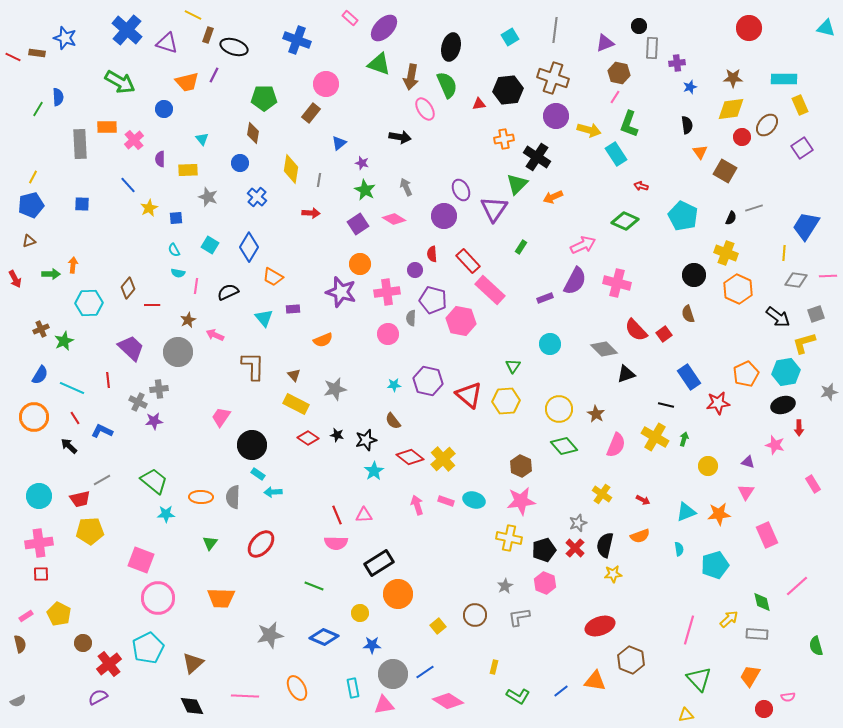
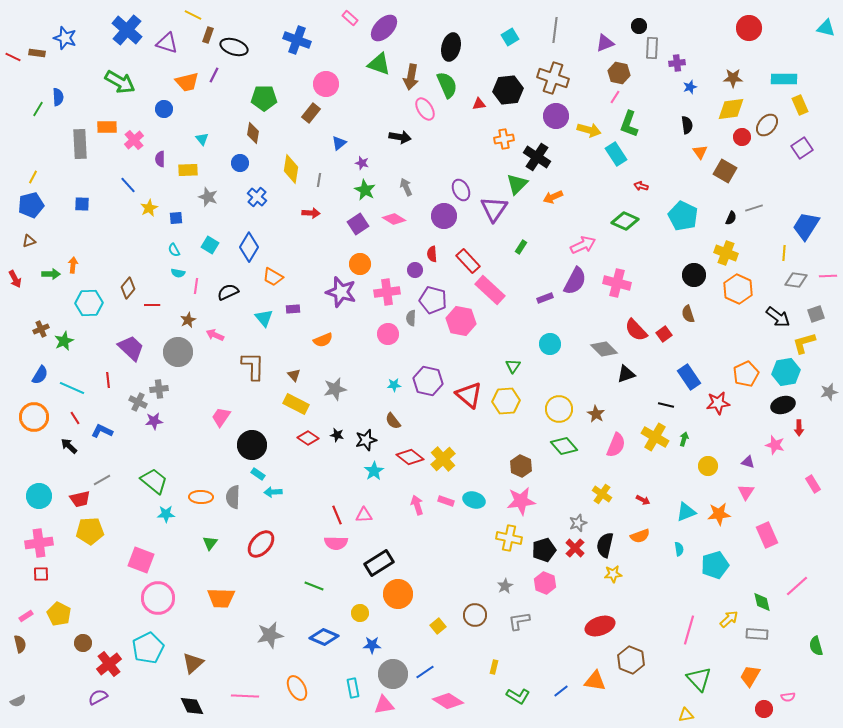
gray L-shape at (519, 617): moved 4 px down
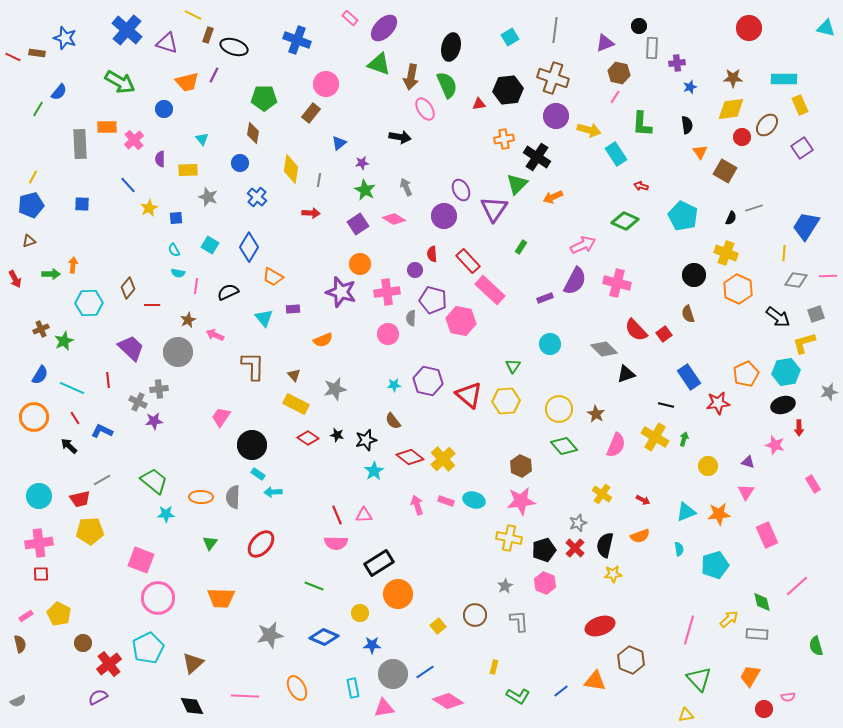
blue semicircle at (58, 97): moved 1 px right, 5 px up; rotated 42 degrees clockwise
green L-shape at (629, 124): moved 13 px right; rotated 16 degrees counterclockwise
purple star at (362, 163): rotated 24 degrees counterclockwise
gray L-shape at (519, 621): rotated 95 degrees clockwise
pink triangle at (384, 705): moved 3 px down
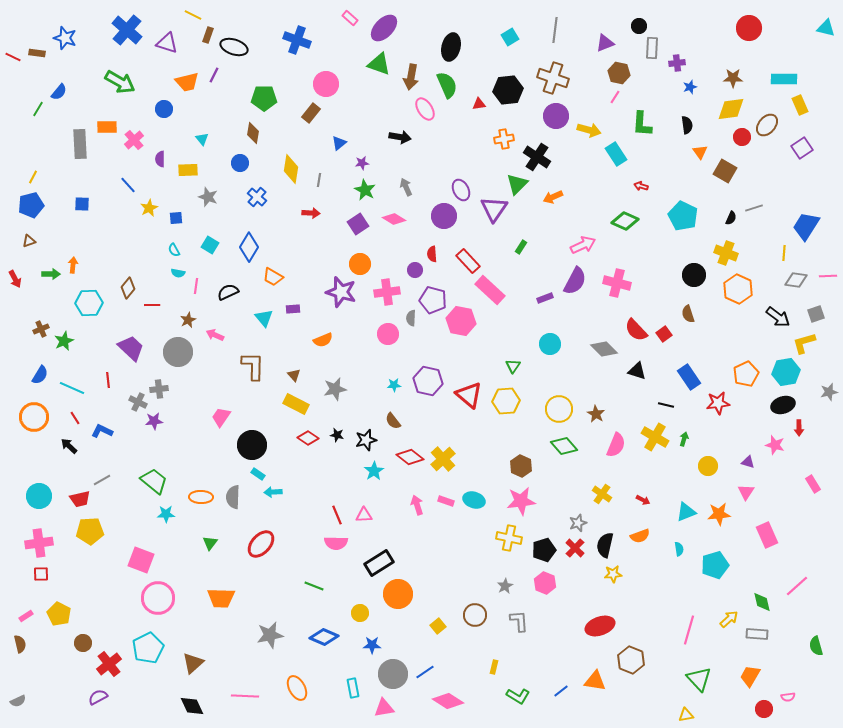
black triangle at (626, 374): moved 11 px right, 3 px up; rotated 36 degrees clockwise
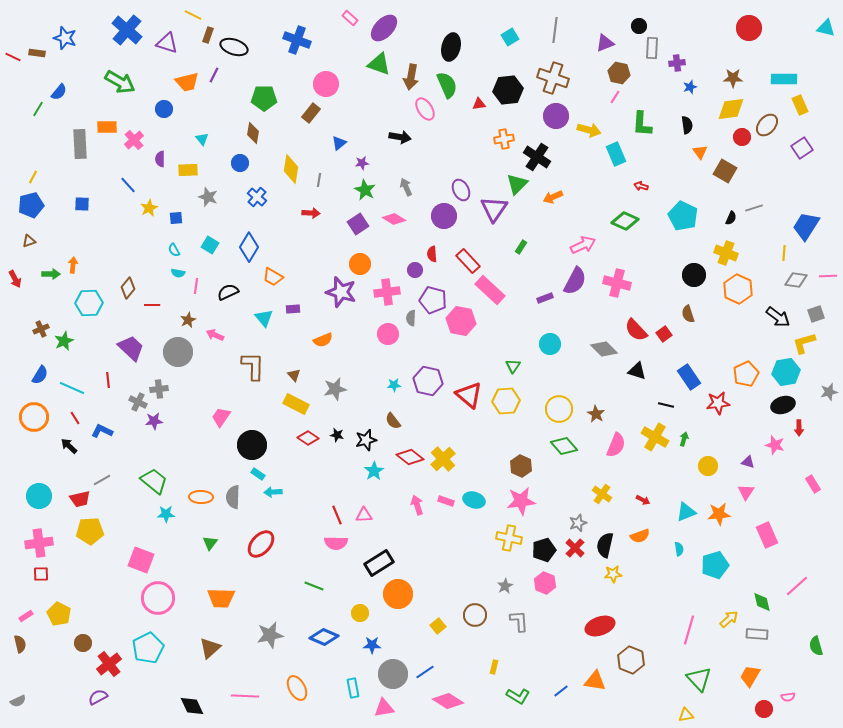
cyan rectangle at (616, 154): rotated 10 degrees clockwise
brown triangle at (193, 663): moved 17 px right, 15 px up
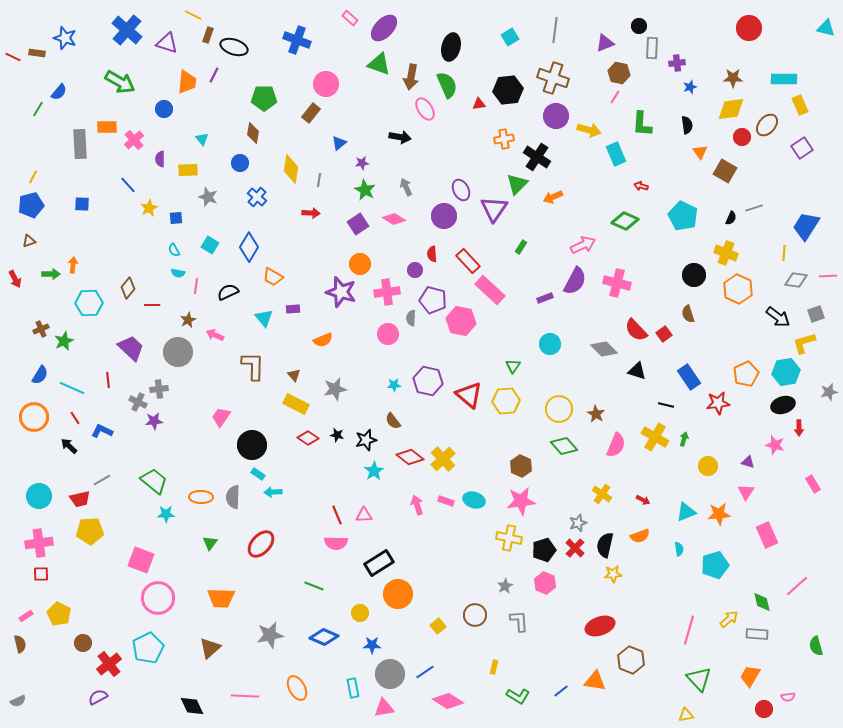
orange trapezoid at (187, 82): rotated 70 degrees counterclockwise
gray circle at (393, 674): moved 3 px left
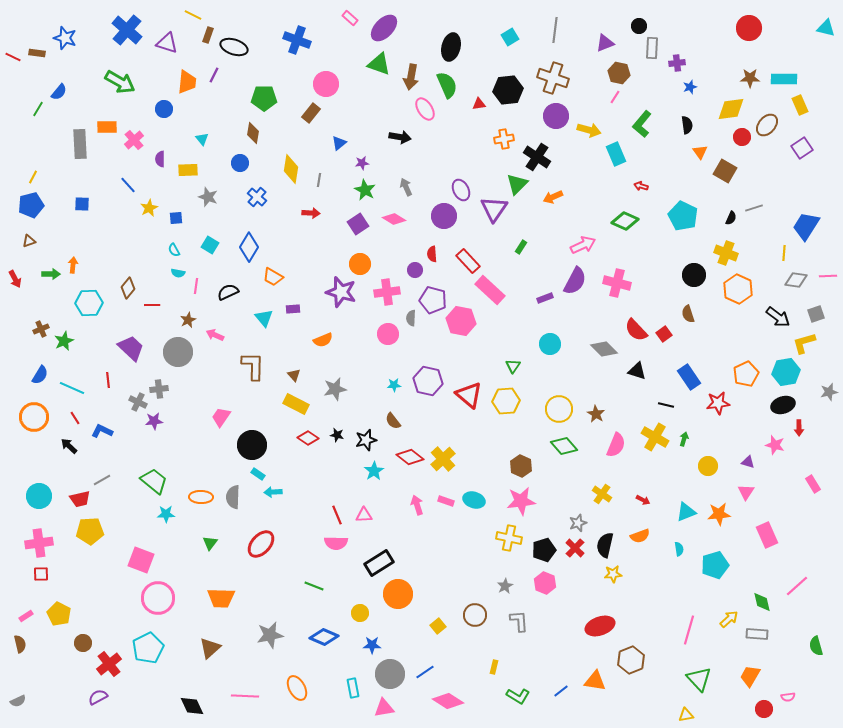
brown star at (733, 78): moved 17 px right
green L-shape at (642, 124): rotated 36 degrees clockwise
brown hexagon at (631, 660): rotated 16 degrees clockwise
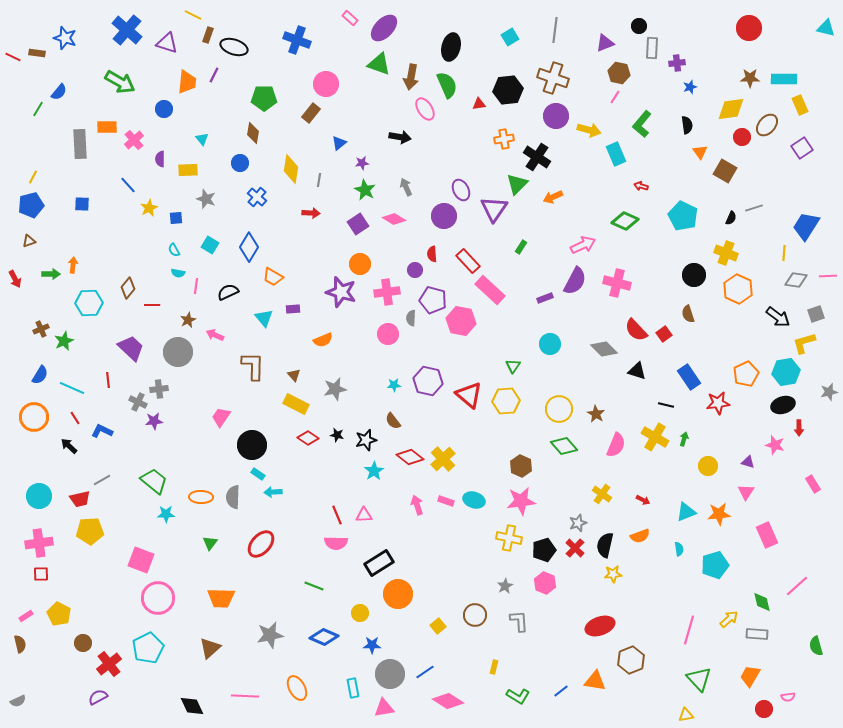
gray star at (208, 197): moved 2 px left, 2 px down
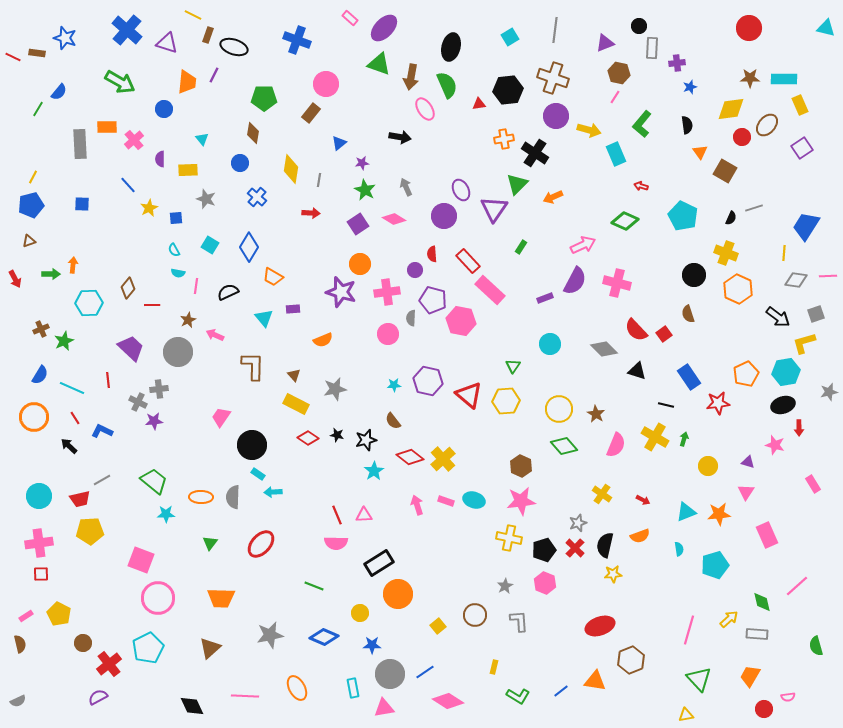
black cross at (537, 157): moved 2 px left, 4 px up
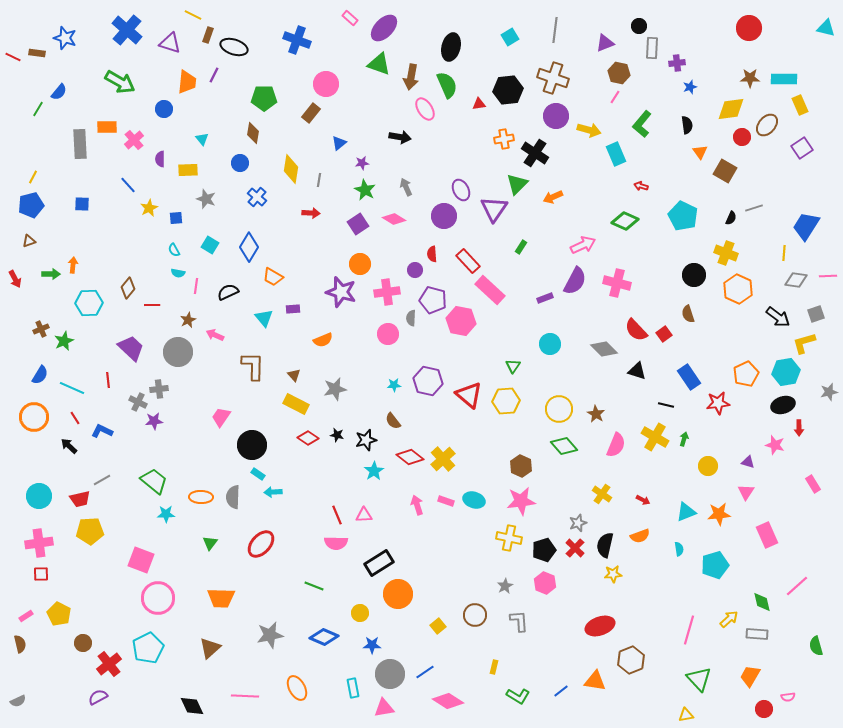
purple triangle at (167, 43): moved 3 px right
